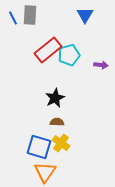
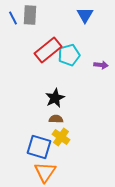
brown semicircle: moved 1 px left, 3 px up
yellow cross: moved 6 px up
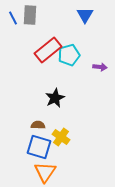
purple arrow: moved 1 px left, 2 px down
brown semicircle: moved 18 px left, 6 px down
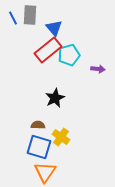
blue triangle: moved 31 px left, 13 px down; rotated 12 degrees counterclockwise
purple arrow: moved 2 px left, 2 px down
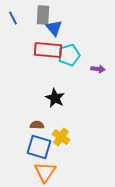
gray rectangle: moved 13 px right
red rectangle: rotated 44 degrees clockwise
black star: rotated 18 degrees counterclockwise
brown semicircle: moved 1 px left
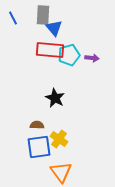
red rectangle: moved 2 px right
purple arrow: moved 6 px left, 11 px up
yellow cross: moved 2 px left, 2 px down
blue square: rotated 25 degrees counterclockwise
orange triangle: moved 16 px right; rotated 10 degrees counterclockwise
